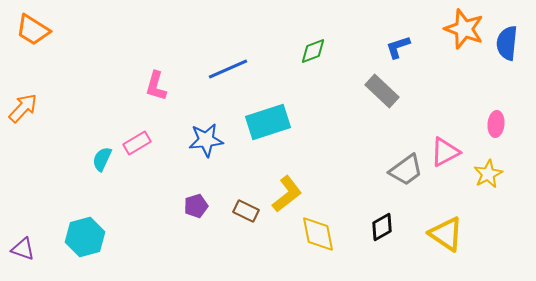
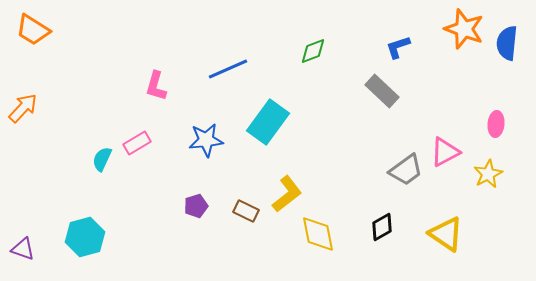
cyan rectangle: rotated 36 degrees counterclockwise
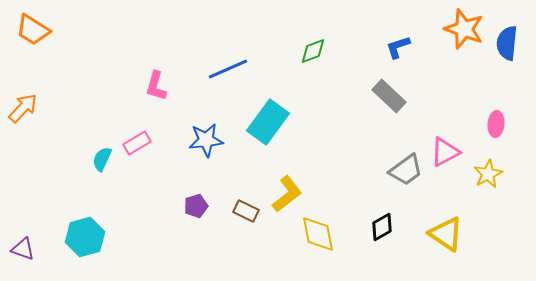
gray rectangle: moved 7 px right, 5 px down
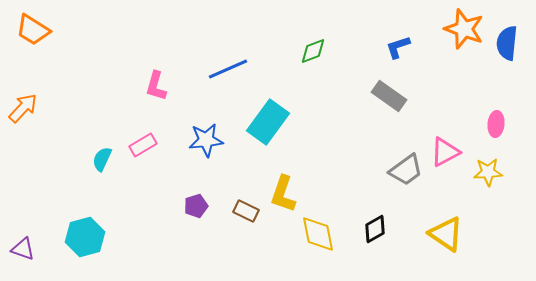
gray rectangle: rotated 8 degrees counterclockwise
pink rectangle: moved 6 px right, 2 px down
yellow star: moved 2 px up; rotated 24 degrees clockwise
yellow L-shape: moved 4 px left; rotated 147 degrees clockwise
black diamond: moved 7 px left, 2 px down
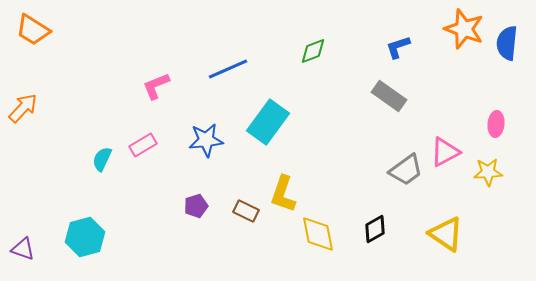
pink L-shape: rotated 52 degrees clockwise
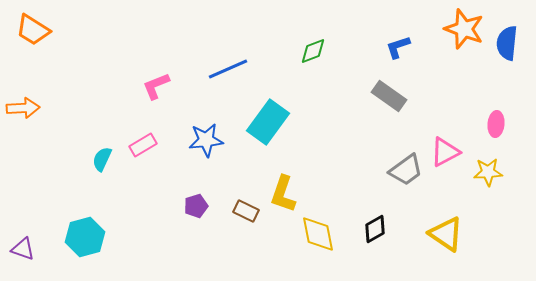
orange arrow: rotated 44 degrees clockwise
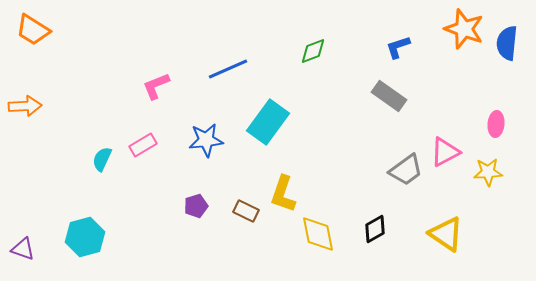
orange arrow: moved 2 px right, 2 px up
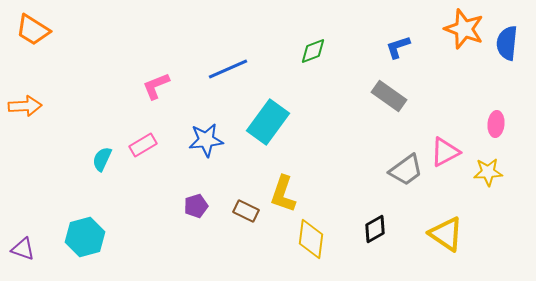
yellow diamond: moved 7 px left, 5 px down; rotated 18 degrees clockwise
